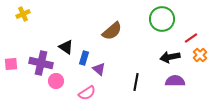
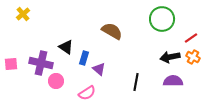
yellow cross: rotated 16 degrees counterclockwise
brown semicircle: rotated 110 degrees counterclockwise
orange cross: moved 7 px left, 2 px down; rotated 16 degrees counterclockwise
purple semicircle: moved 2 px left
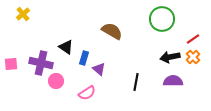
red line: moved 2 px right, 1 px down
orange cross: rotated 16 degrees clockwise
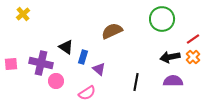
brown semicircle: rotated 55 degrees counterclockwise
blue rectangle: moved 1 px left, 1 px up
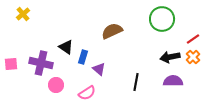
pink circle: moved 4 px down
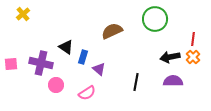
green circle: moved 7 px left
red line: rotated 48 degrees counterclockwise
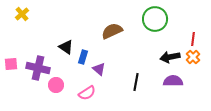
yellow cross: moved 1 px left
purple cross: moved 3 px left, 5 px down
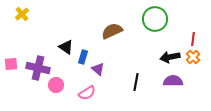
purple triangle: moved 1 px left
